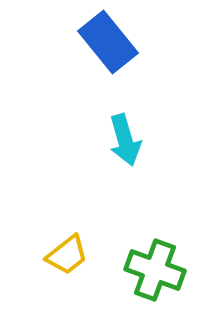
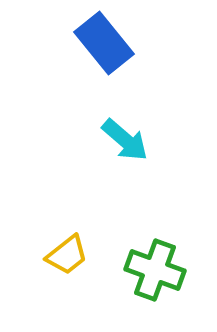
blue rectangle: moved 4 px left, 1 px down
cyan arrow: rotated 33 degrees counterclockwise
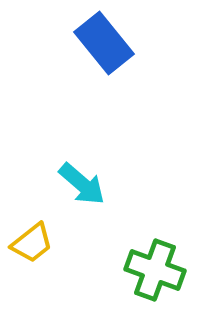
cyan arrow: moved 43 px left, 44 px down
yellow trapezoid: moved 35 px left, 12 px up
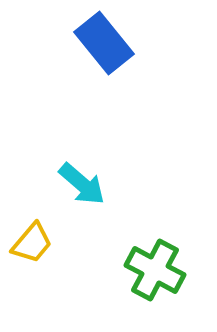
yellow trapezoid: rotated 12 degrees counterclockwise
green cross: rotated 8 degrees clockwise
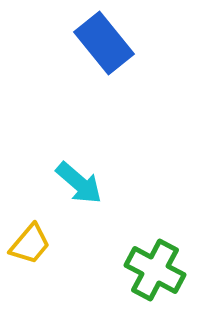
cyan arrow: moved 3 px left, 1 px up
yellow trapezoid: moved 2 px left, 1 px down
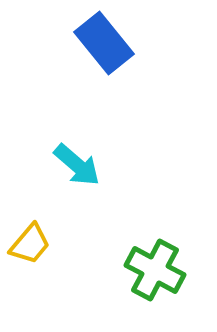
cyan arrow: moved 2 px left, 18 px up
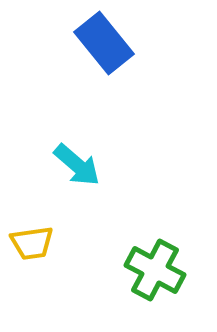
yellow trapezoid: moved 2 px right, 1 px up; rotated 42 degrees clockwise
